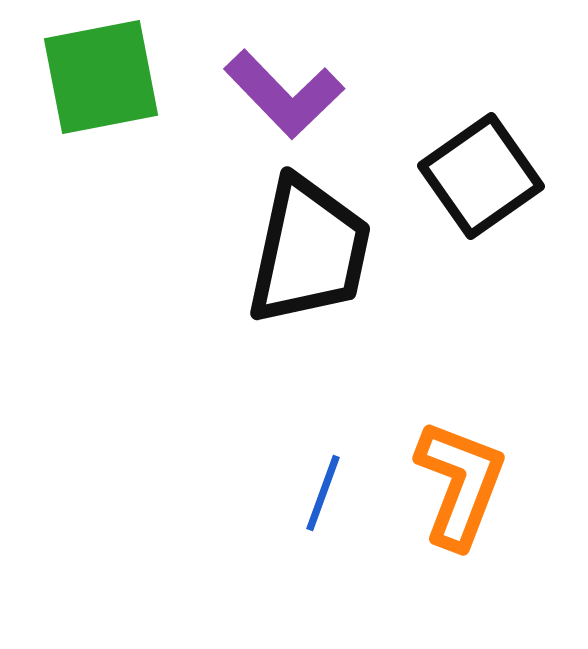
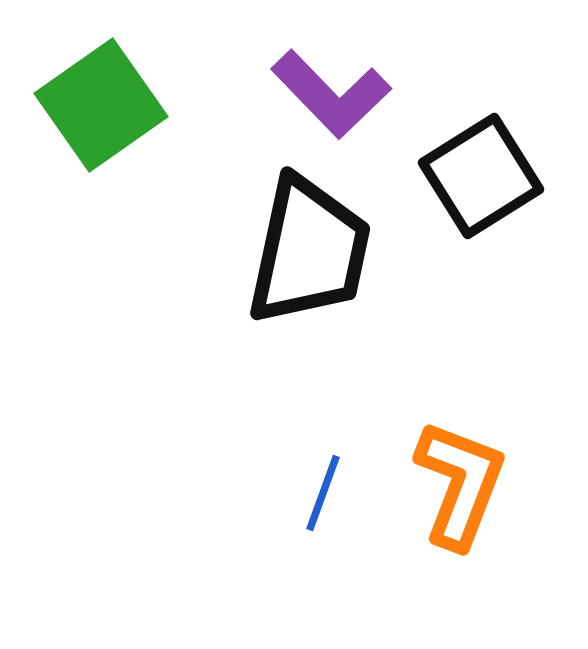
green square: moved 28 px down; rotated 24 degrees counterclockwise
purple L-shape: moved 47 px right
black square: rotated 3 degrees clockwise
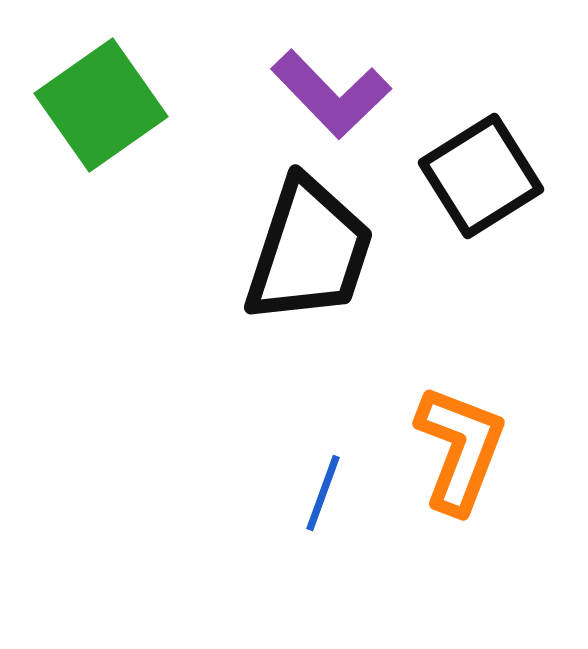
black trapezoid: rotated 6 degrees clockwise
orange L-shape: moved 35 px up
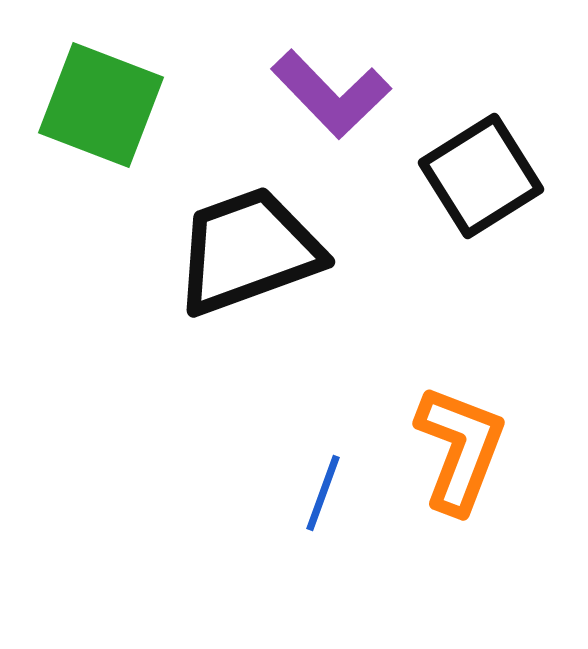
green square: rotated 34 degrees counterclockwise
black trapezoid: moved 61 px left; rotated 128 degrees counterclockwise
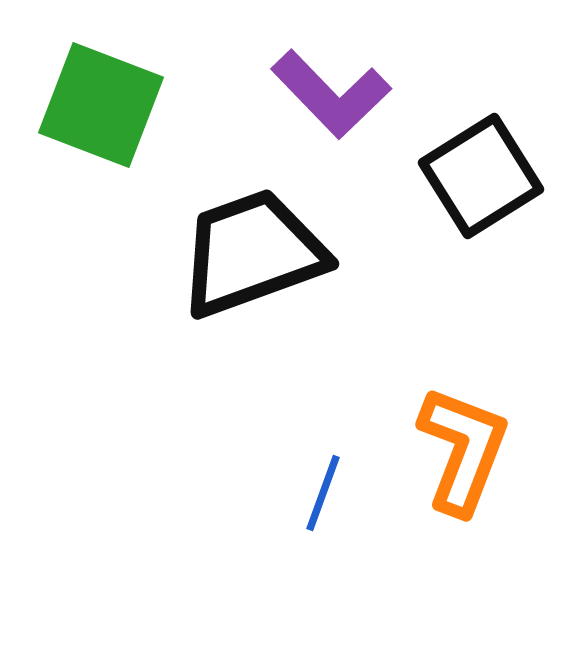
black trapezoid: moved 4 px right, 2 px down
orange L-shape: moved 3 px right, 1 px down
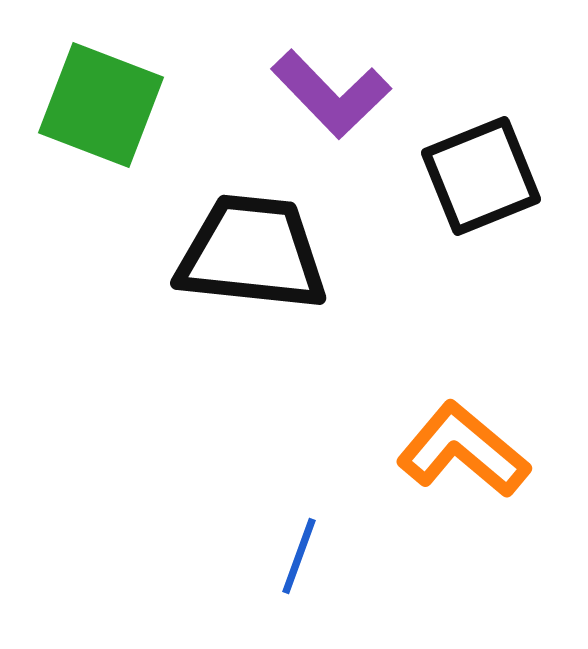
black square: rotated 10 degrees clockwise
black trapezoid: rotated 26 degrees clockwise
orange L-shape: rotated 71 degrees counterclockwise
blue line: moved 24 px left, 63 px down
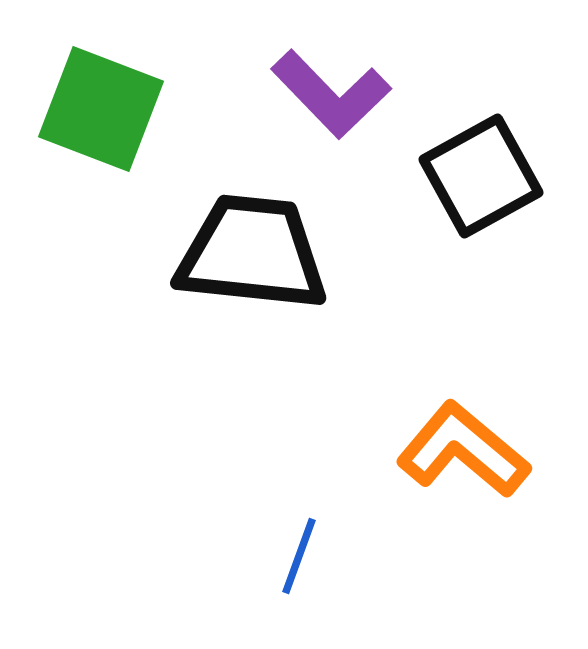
green square: moved 4 px down
black square: rotated 7 degrees counterclockwise
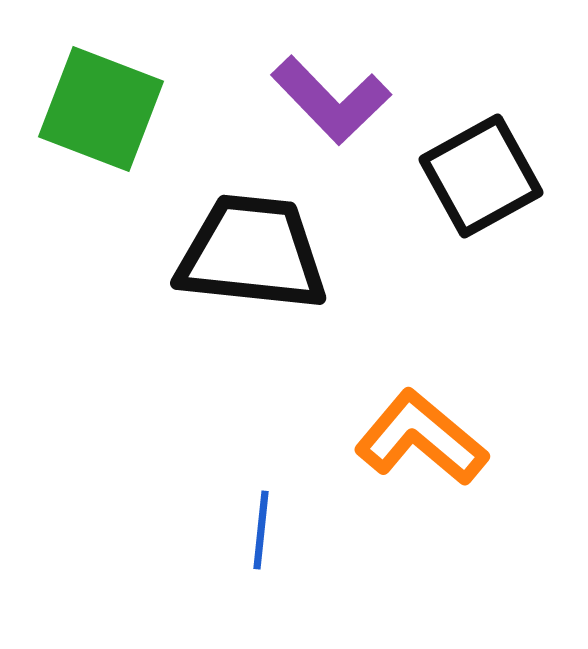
purple L-shape: moved 6 px down
orange L-shape: moved 42 px left, 12 px up
blue line: moved 38 px left, 26 px up; rotated 14 degrees counterclockwise
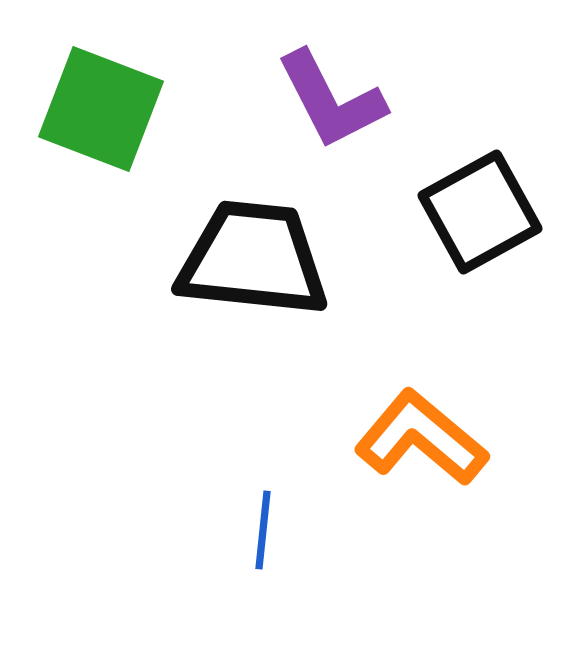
purple L-shape: rotated 17 degrees clockwise
black square: moved 1 px left, 36 px down
black trapezoid: moved 1 px right, 6 px down
blue line: moved 2 px right
